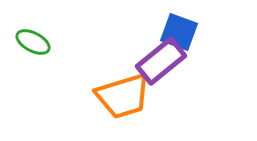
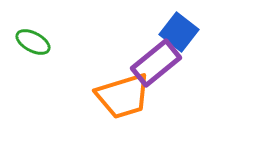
blue square: rotated 18 degrees clockwise
purple rectangle: moved 5 px left, 2 px down
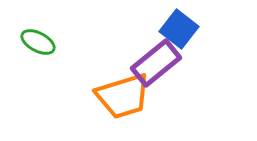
blue square: moved 3 px up
green ellipse: moved 5 px right
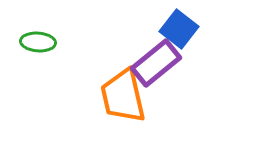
green ellipse: rotated 24 degrees counterclockwise
orange trapezoid: rotated 94 degrees clockwise
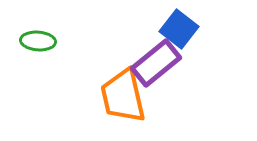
green ellipse: moved 1 px up
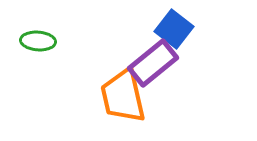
blue square: moved 5 px left
purple rectangle: moved 3 px left
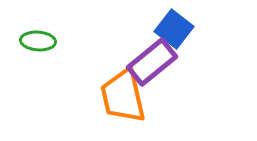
purple rectangle: moved 1 px left, 1 px up
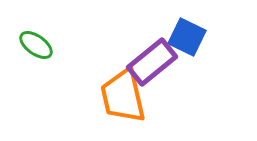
blue square: moved 13 px right, 8 px down; rotated 12 degrees counterclockwise
green ellipse: moved 2 px left, 4 px down; rotated 32 degrees clockwise
